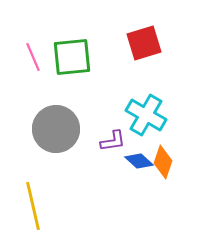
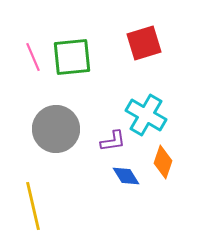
blue diamond: moved 13 px left, 15 px down; rotated 16 degrees clockwise
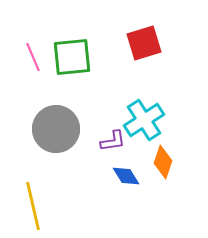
cyan cross: moved 2 px left, 5 px down; rotated 27 degrees clockwise
